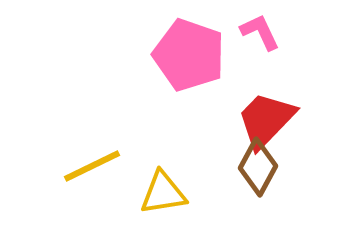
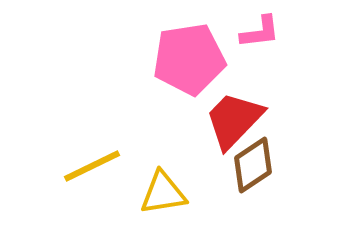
pink L-shape: rotated 108 degrees clockwise
pink pentagon: moved 4 px down; rotated 28 degrees counterclockwise
red trapezoid: moved 32 px left
brown diamond: moved 5 px left, 2 px up; rotated 28 degrees clockwise
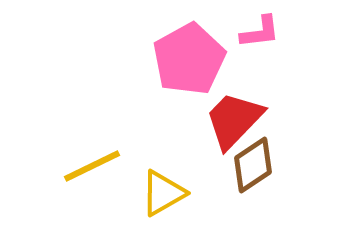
pink pentagon: rotated 20 degrees counterclockwise
yellow triangle: rotated 21 degrees counterclockwise
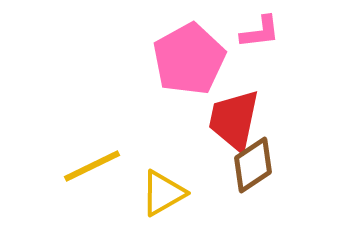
red trapezoid: rotated 32 degrees counterclockwise
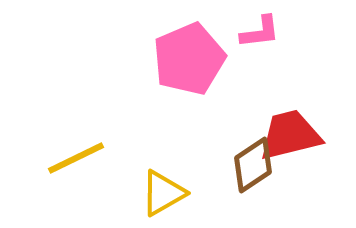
pink pentagon: rotated 6 degrees clockwise
red trapezoid: moved 56 px right, 15 px down; rotated 64 degrees clockwise
yellow line: moved 16 px left, 8 px up
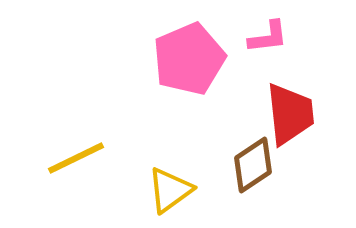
pink L-shape: moved 8 px right, 5 px down
red trapezoid: moved 21 px up; rotated 98 degrees clockwise
yellow triangle: moved 7 px right, 3 px up; rotated 6 degrees counterclockwise
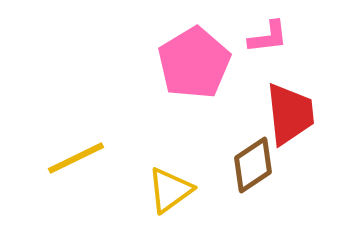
pink pentagon: moved 5 px right, 4 px down; rotated 8 degrees counterclockwise
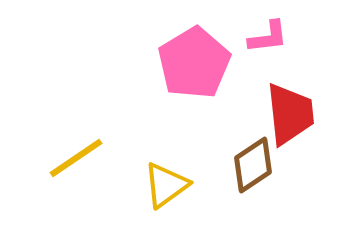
yellow line: rotated 8 degrees counterclockwise
yellow triangle: moved 4 px left, 5 px up
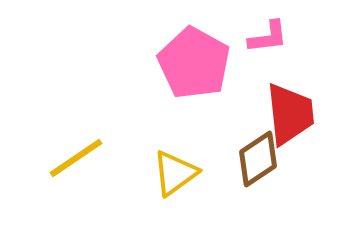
pink pentagon: rotated 12 degrees counterclockwise
brown diamond: moved 5 px right, 6 px up
yellow triangle: moved 9 px right, 12 px up
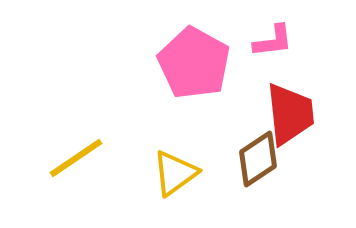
pink L-shape: moved 5 px right, 4 px down
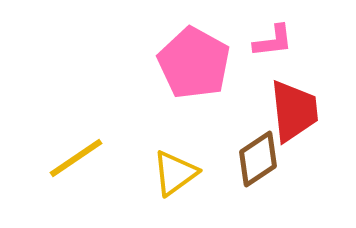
red trapezoid: moved 4 px right, 3 px up
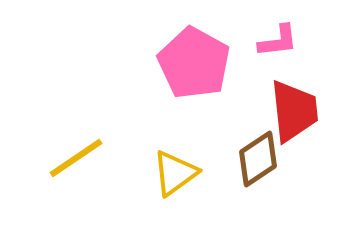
pink L-shape: moved 5 px right
